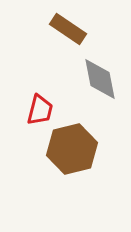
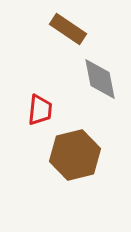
red trapezoid: rotated 8 degrees counterclockwise
brown hexagon: moved 3 px right, 6 px down
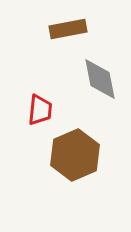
brown rectangle: rotated 45 degrees counterclockwise
brown hexagon: rotated 9 degrees counterclockwise
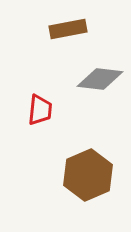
gray diamond: rotated 72 degrees counterclockwise
brown hexagon: moved 13 px right, 20 px down
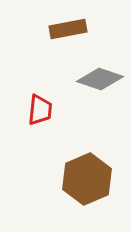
gray diamond: rotated 12 degrees clockwise
brown hexagon: moved 1 px left, 4 px down
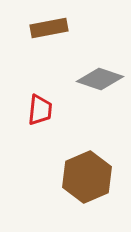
brown rectangle: moved 19 px left, 1 px up
brown hexagon: moved 2 px up
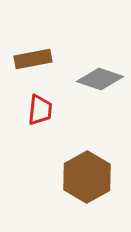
brown rectangle: moved 16 px left, 31 px down
brown hexagon: rotated 6 degrees counterclockwise
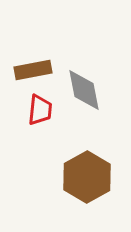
brown rectangle: moved 11 px down
gray diamond: moved 16 px left, 11 px down; rotated 60 degrees clockwise
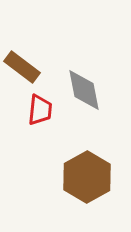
brown rectangle: moved 11 px left, 3 px up; rotated 48 degrees clockwise
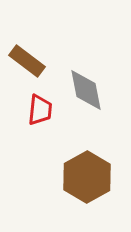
brown rectangle: moved 5 px right, 6 px up
gray diamond: moved 2 px right
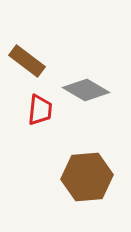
gray diamond: rotated 48 degrees counterclockwise
brown hexagon: rotated 24 degrees clockwise
